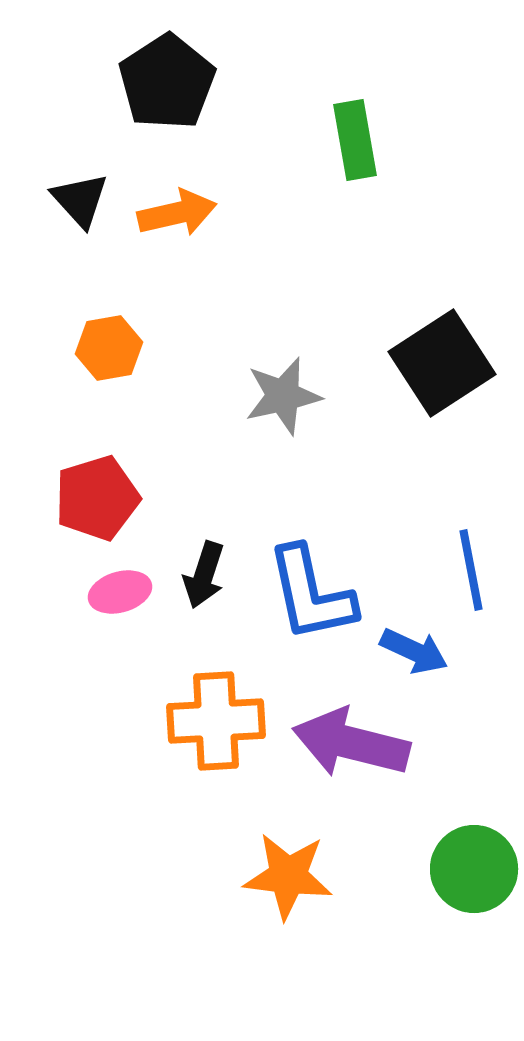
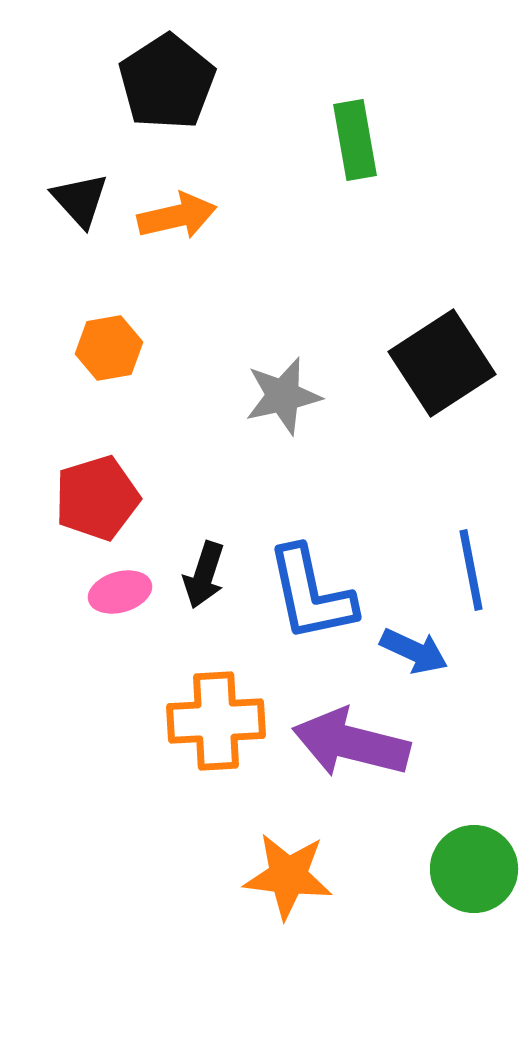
orange arrow: moved 3 px down
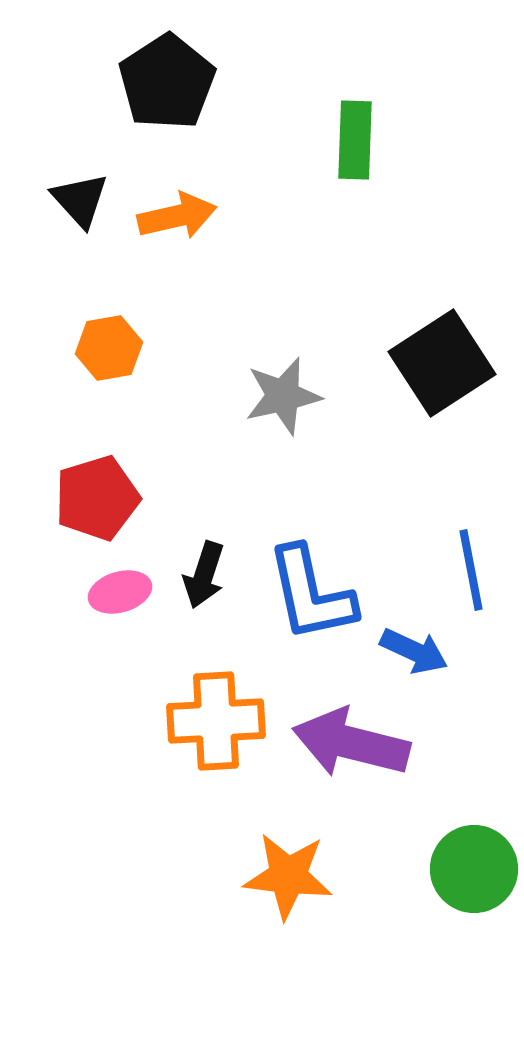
green rectangle: rotated 12 degrees clockwise
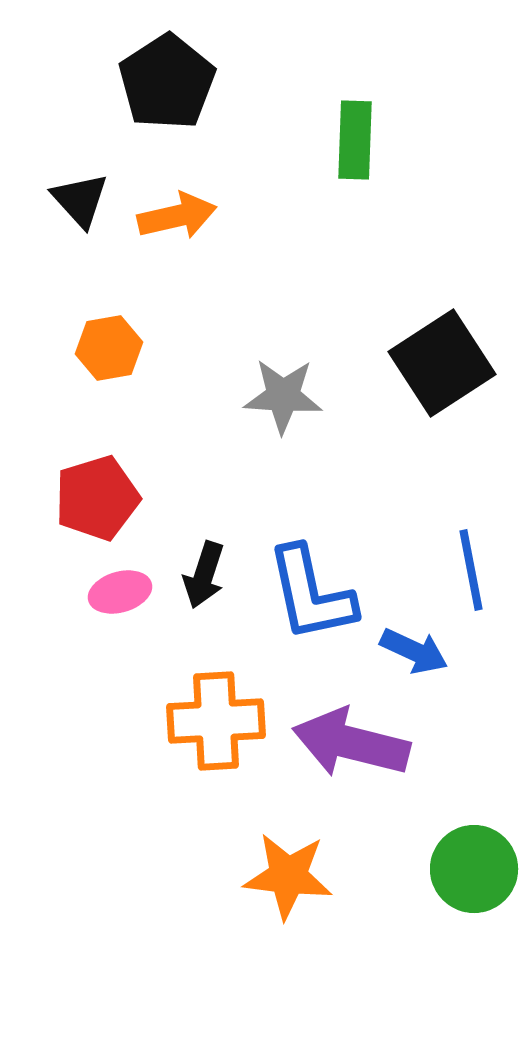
gray star: rotated 16 degrees clockwise
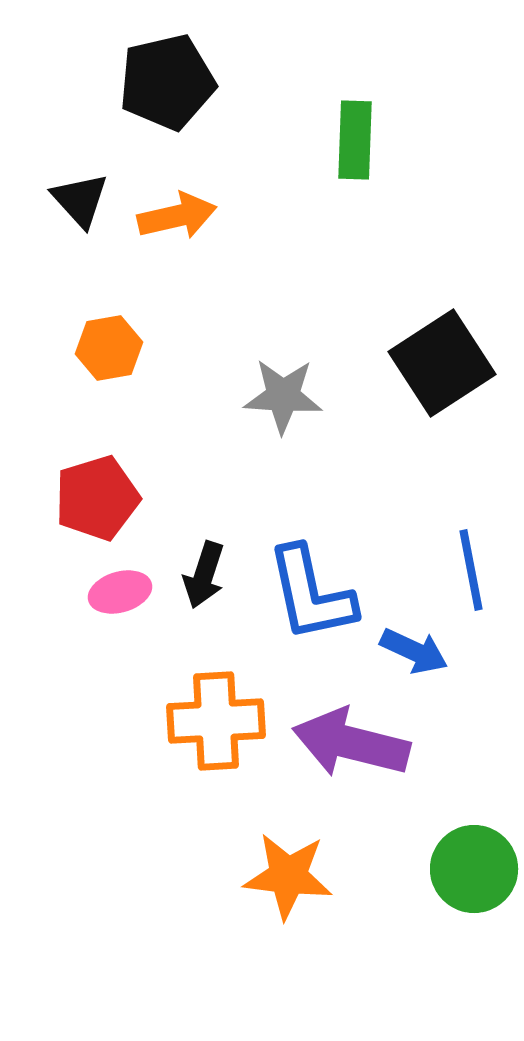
black pentagon: rotated 20 degrees clockwise
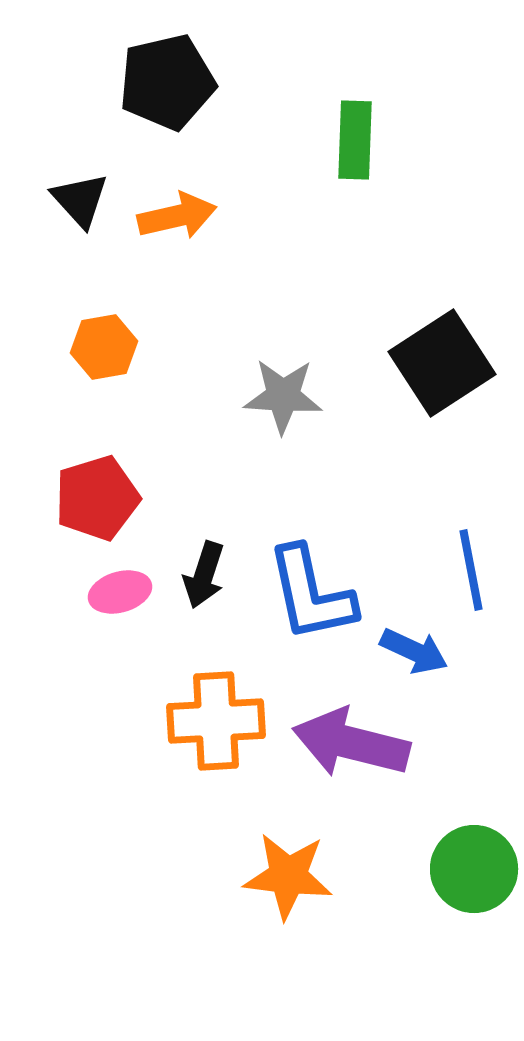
orange hexagon: moved 5 px left, 1 px up
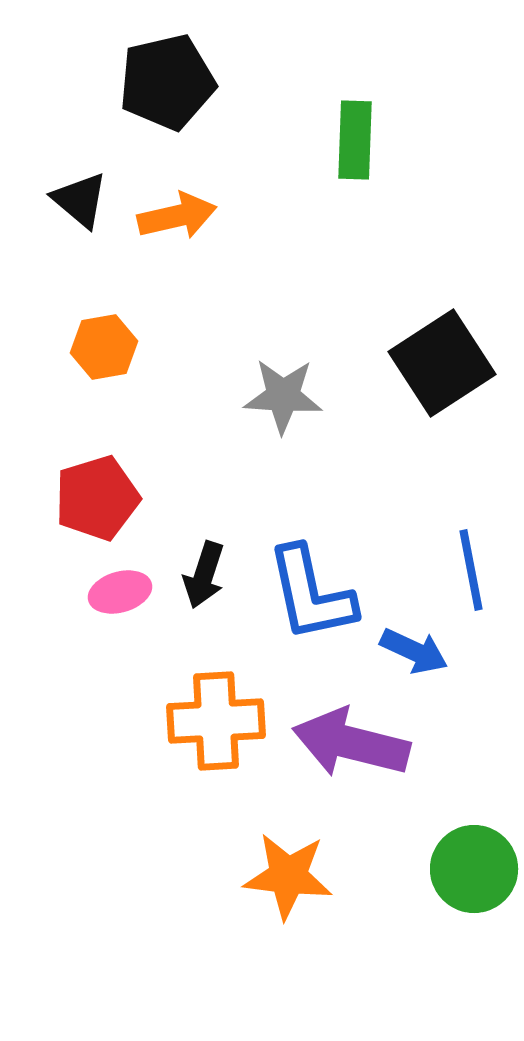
black triangle: rotated 8 degrees counterclockwise
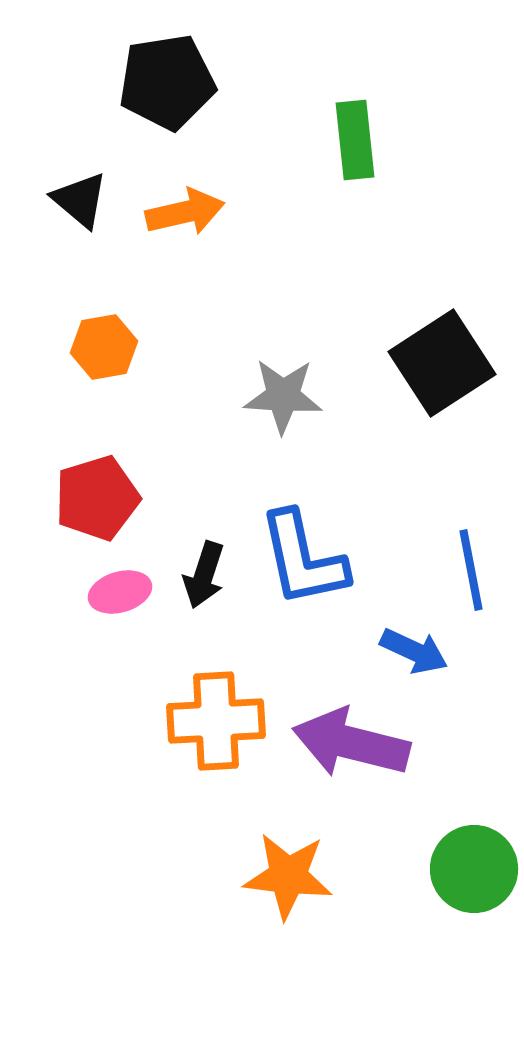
black pentagon: rotated 4 degrees clockwise
green rectangle: rotated 8 degrees counterclockwise
orange arrow: moved 8 px right, 4 px up
blue L-shape: moved 8 px left, 35 px up
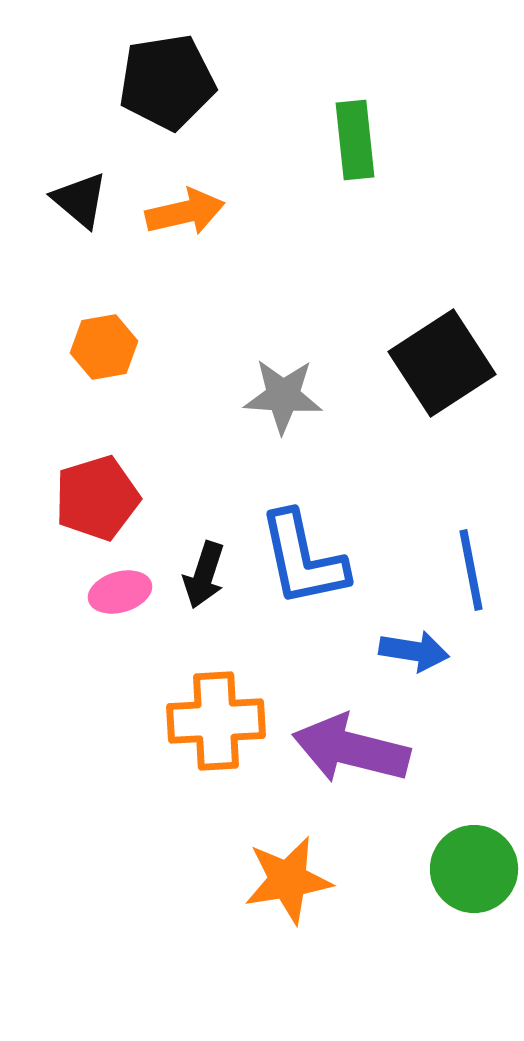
blue arrow: rotated 16 degrees counterclockwise
purple arrow: moved 6 px down
orange star: moved 4 px down; rotated 16 degrees counterclockwise
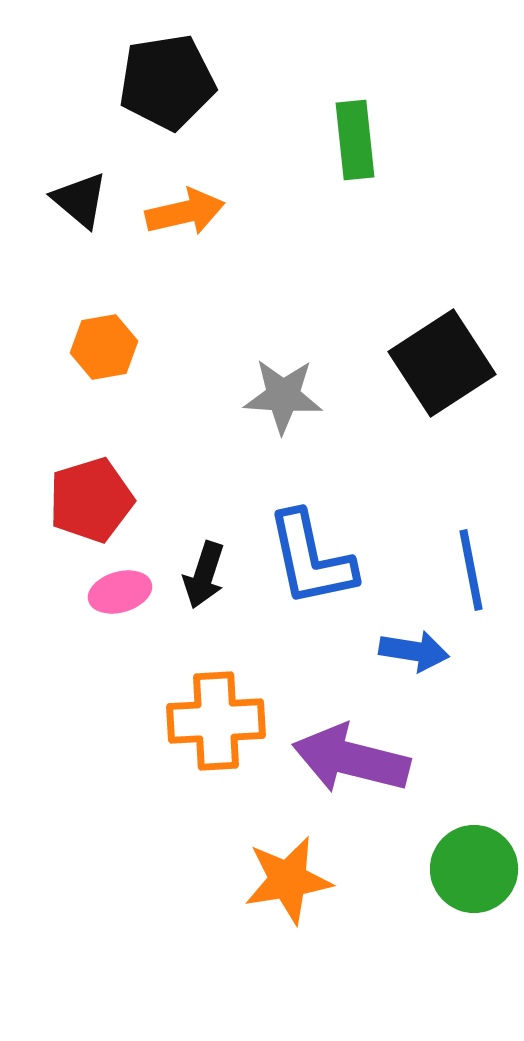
red pentagon: moved 6 px left, 2 px down
blue L-shape: moved 8 px right
purple arrow: moved 10 px down
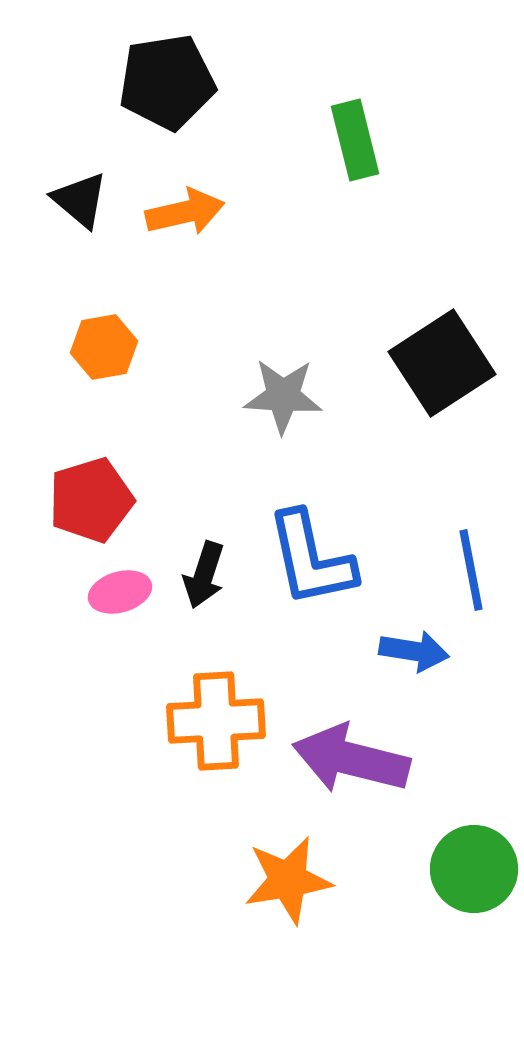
green rectangle: rotated 8 degrees counterclockwise
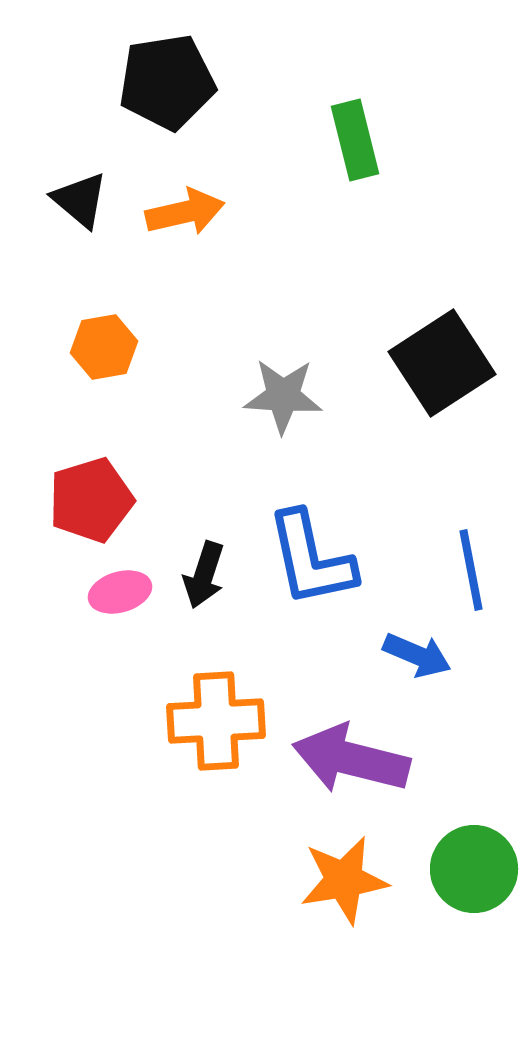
blue arrow: moved 3 px right, 4 px down; rotated 14 degrees clockwise
orange star: moved 56 px right
